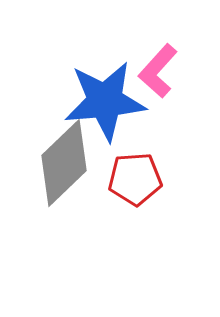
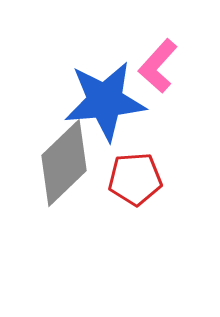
pink L-shape: moved 5 px up
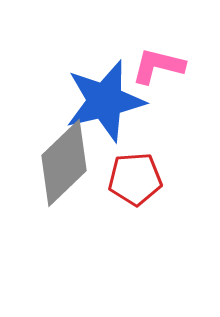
pink L-shape: rotated 62 degrees clockwise
blue star: rotated 8 degrees counterclockwise
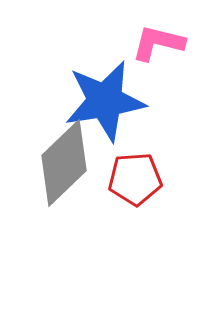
pink L-shape: moved 23 px up
blue star: rotated 4 degrees clockwise
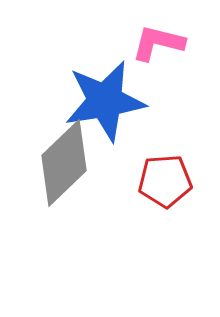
red pentagon: moved 30 px right, 2 px down
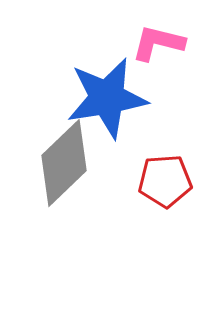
blue star: moved 2 px right, 3 px up
